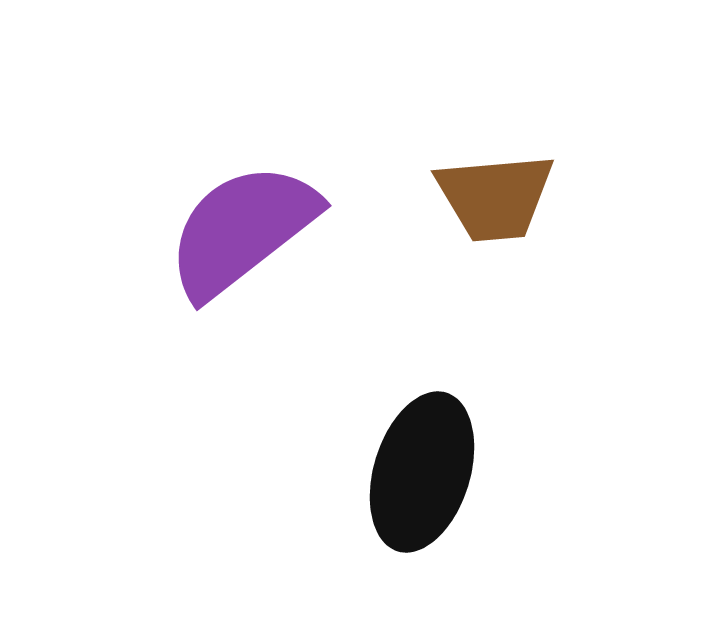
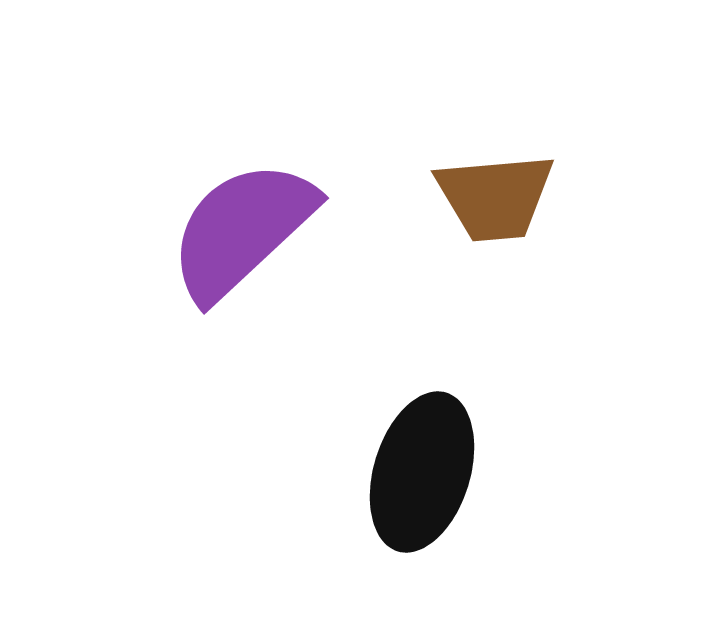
purple semicircle: rotated 5 degrees counterclockwise
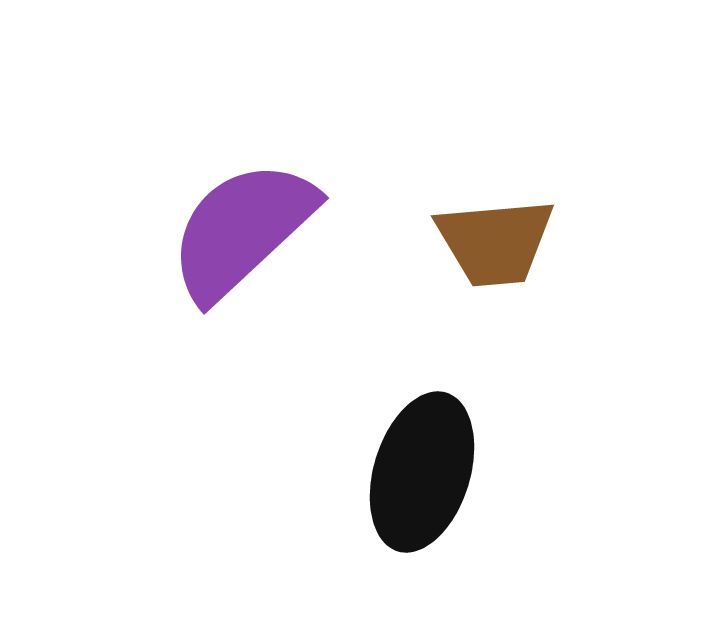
brown trapezoid: moved 45 px down
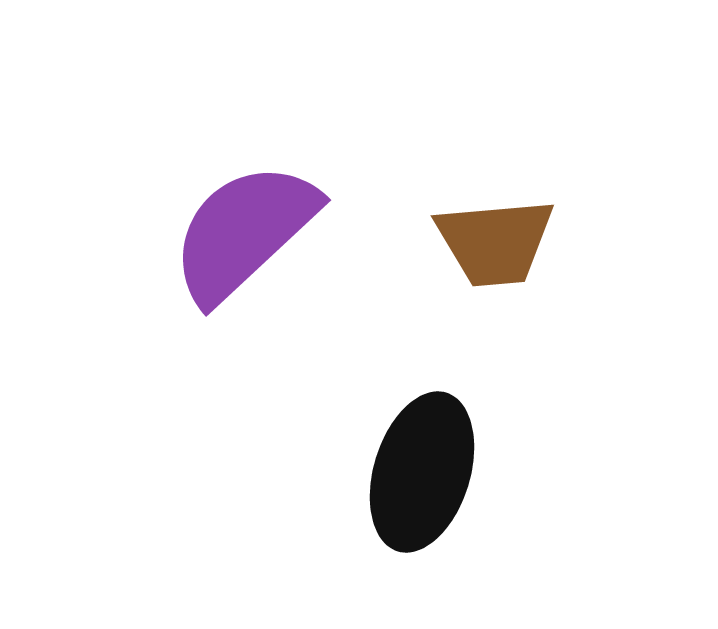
purple semicircle: moved 2 px right, 2 px down
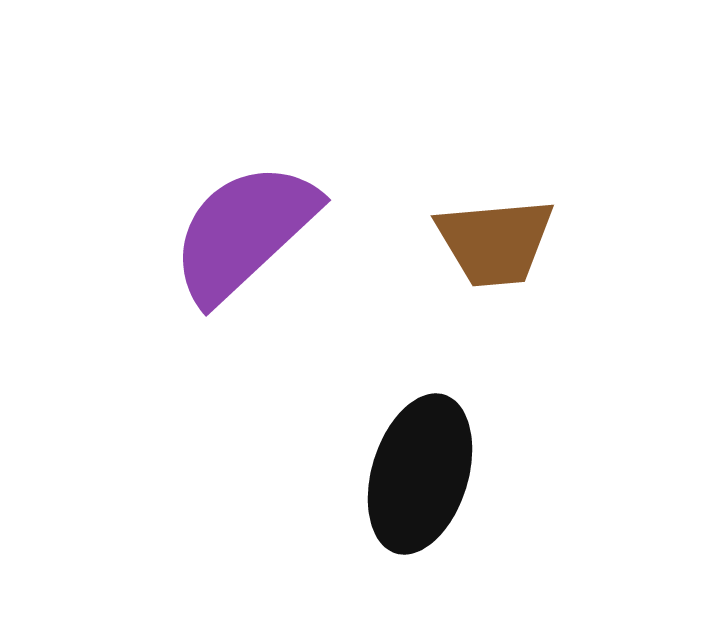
black ellipse: moved 2 px left, 2 px down
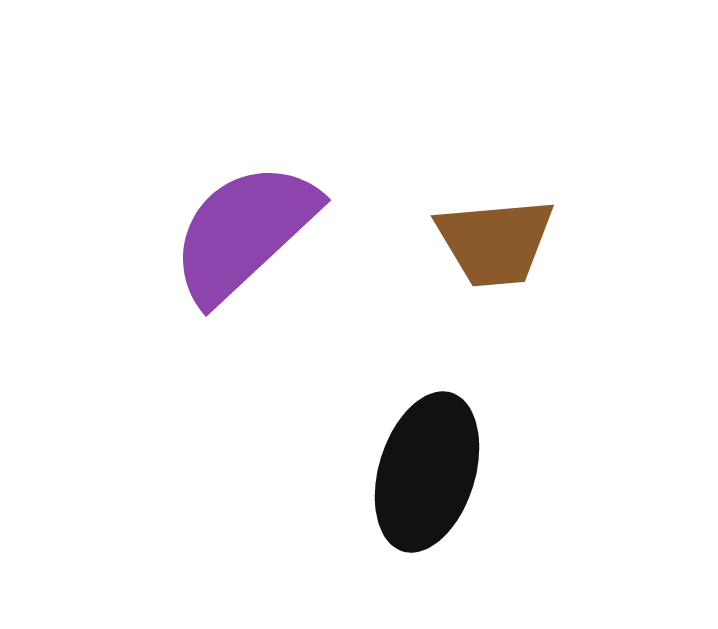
black ellipse: moved 7 px right, 2 px up
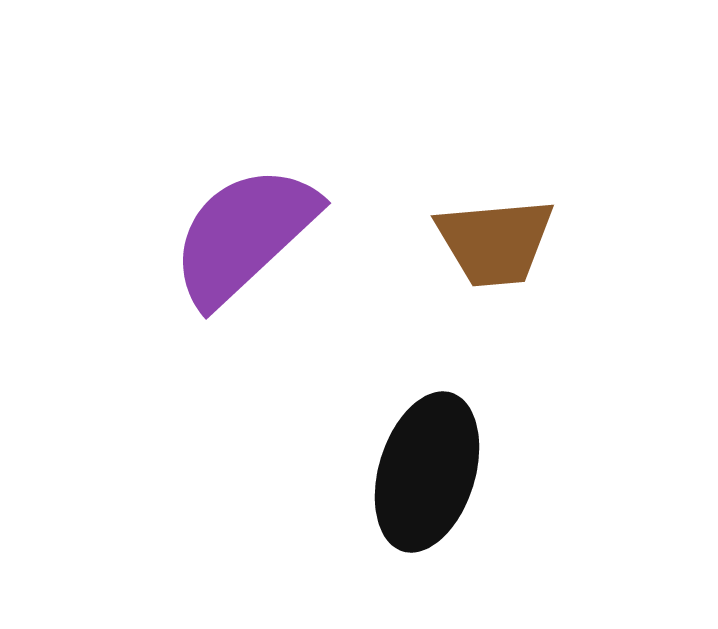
purple semicircle: moved 3 px down
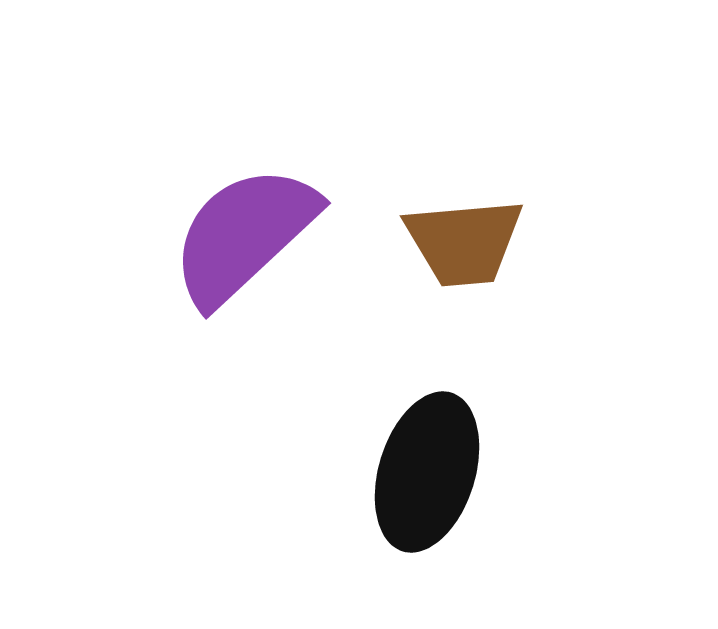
brown trapezoid: moved 31 px left
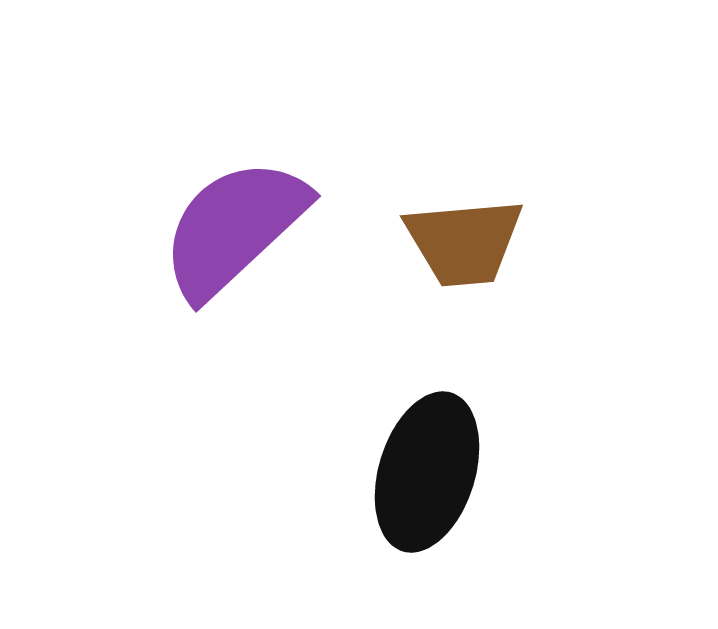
purple semicircle: moved 10 px left, 7 px up
